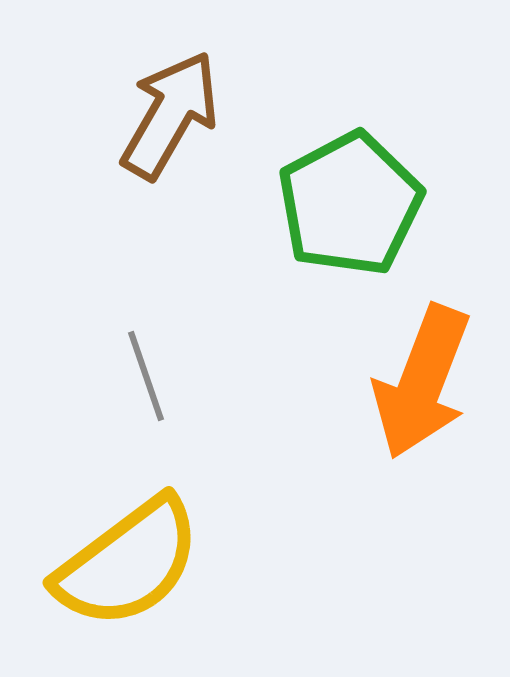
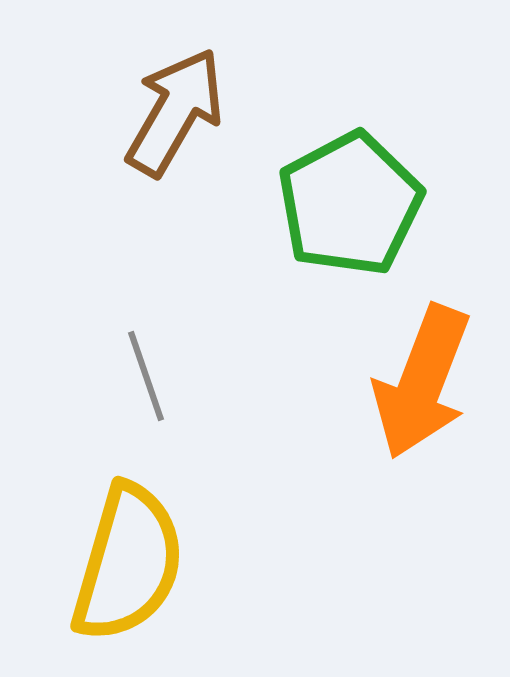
brown arrow: moved 5 px right, 3 px up
yellow semicircle: rotated 37 degrees counterclockwise
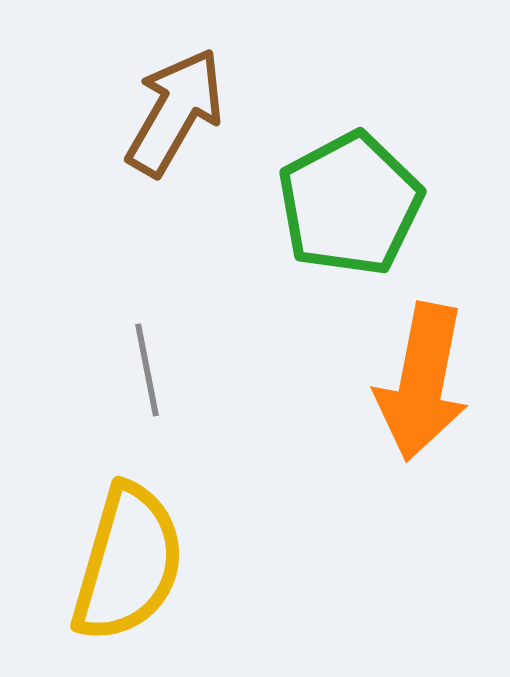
gray line: moved 1 px right, 6 px up; rotated 8 degrees clockwise
orange arrow: rotated 10 degrees counterclockwise
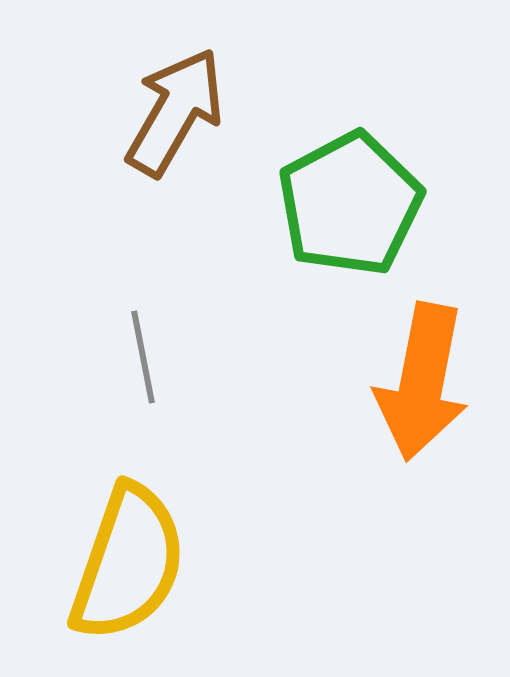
gray line: moved 4 px left, 13 px up
yellow semicircle: rotated 3 degrees clockwise
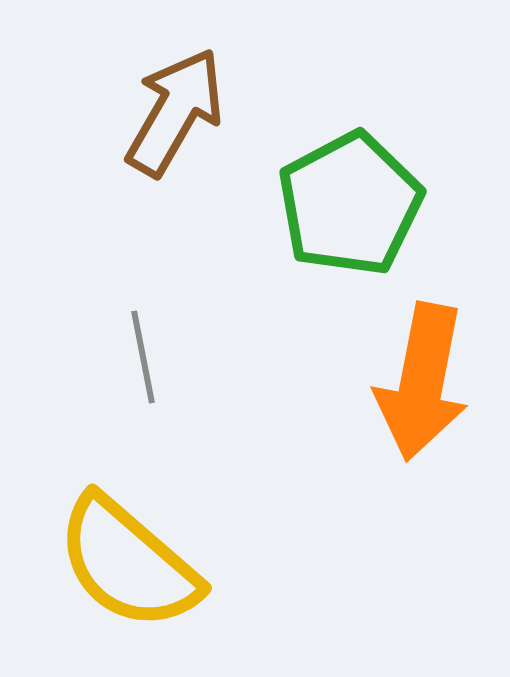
yellow semicircle: rotated 112 degrees clockwise
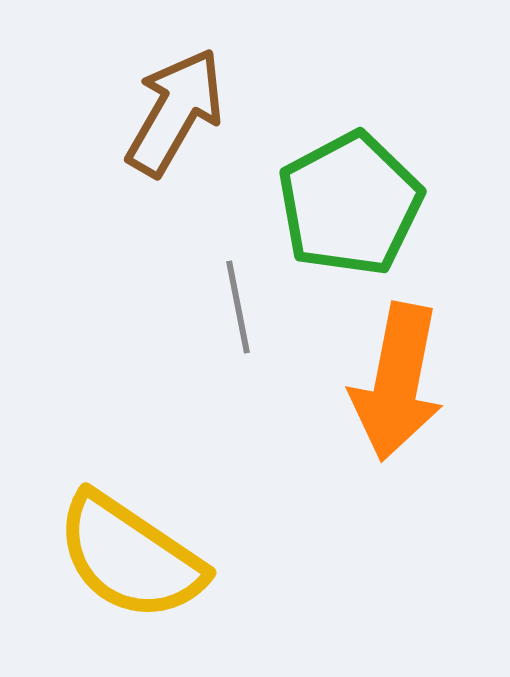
gray line: moved 95 px right, 50 px up
orange arrow: moved 25 px left
yellow semicircle: moved 2 px right, 6 px up; rotated 7 degrees counterclockwise
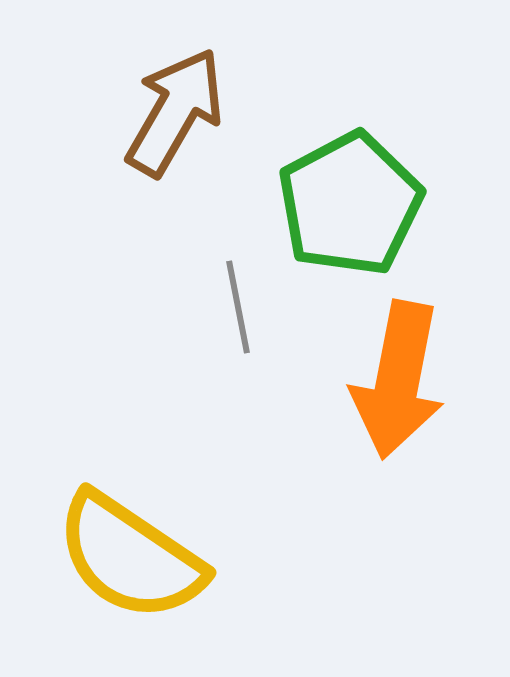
orange arrow: moved 1 px right, 2 px up
